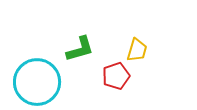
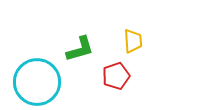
yellow trapezoid: moved 4 px left, 9 px up; rotated 20 degrees counterclockwise
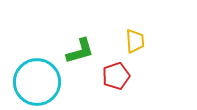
yellow trapezoid: moved 2 px right
green L-shape: moved 2 px down
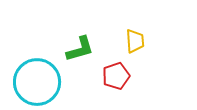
green L-shape: moved 2 px up
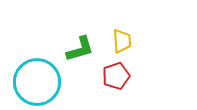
yellow trapezoid: moved 13 px left
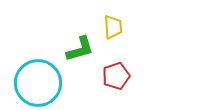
yellow trapezoid: moved 9 px left, 14 px up
cyan circle: moved 1 px right, 1 px down
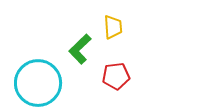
green L-shape: rotated 152 degrees clockwise
red pentagon: rotated 12 degrees clockwise
